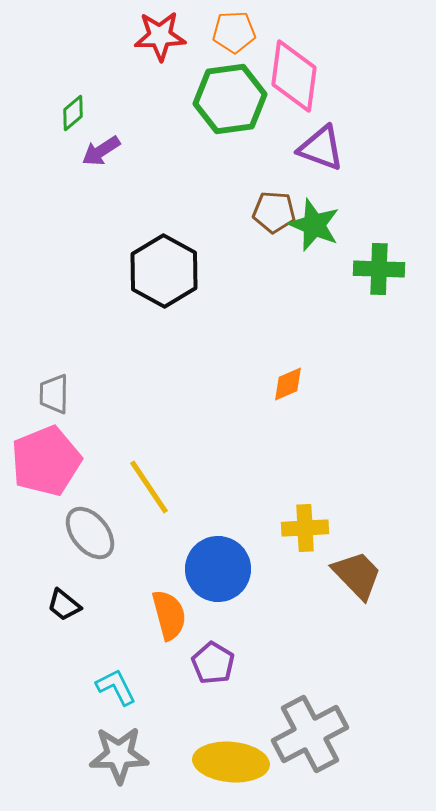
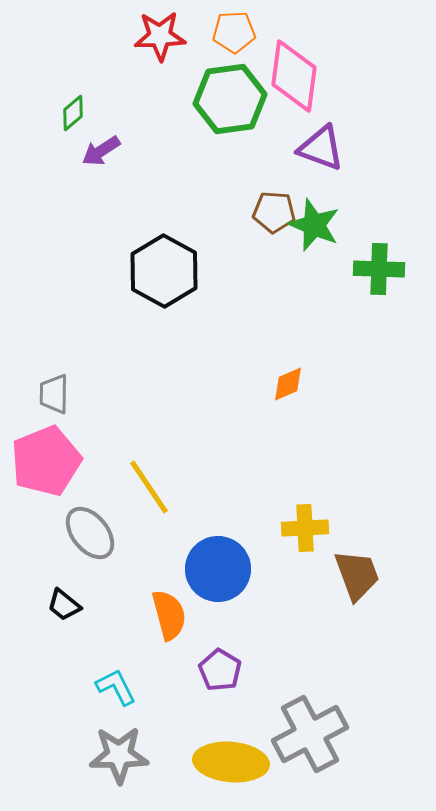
brown trapezoid: rotated 24 degrees clockwise
purple pentagon: moved 7 px right, 7 px down
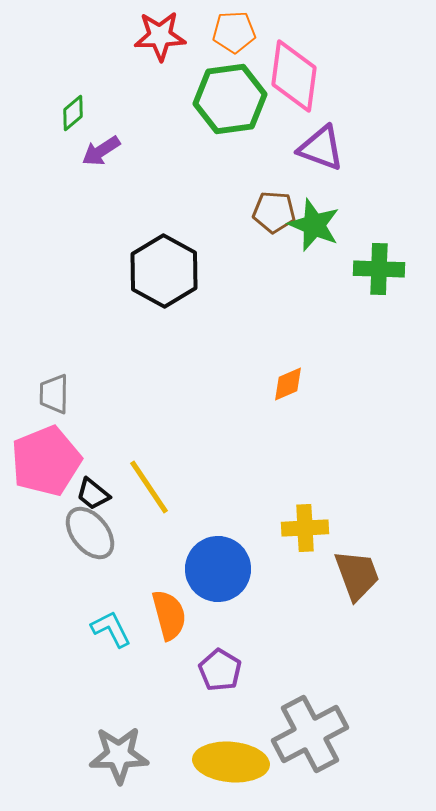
black trapezoid: moved 29 px right, 111 px up
cyan L-shape: moved 5 px left, 58 px up
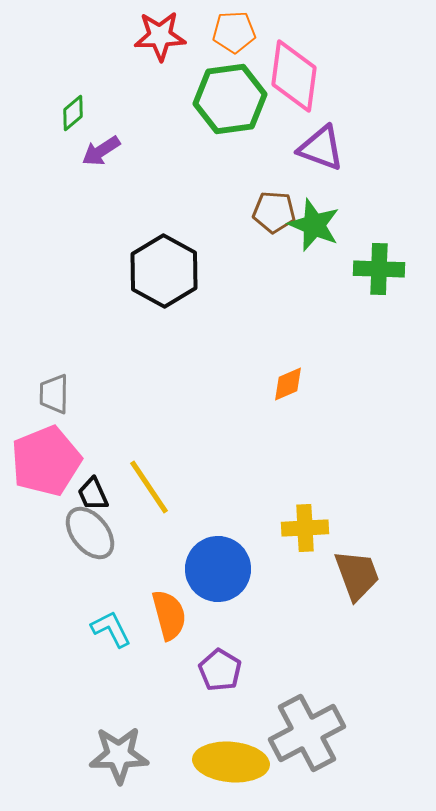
black trapezoid: rotated 27 degrees clockwise
gray cross: moved 3 px left, 1 px up
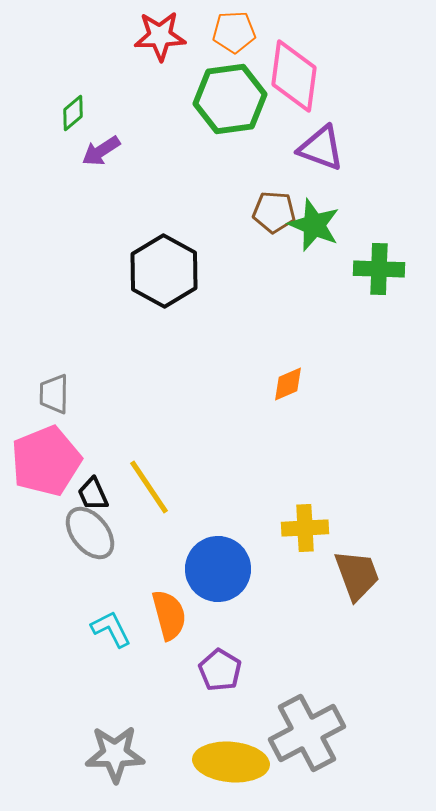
gray star: moved 4 px left, 1 px up
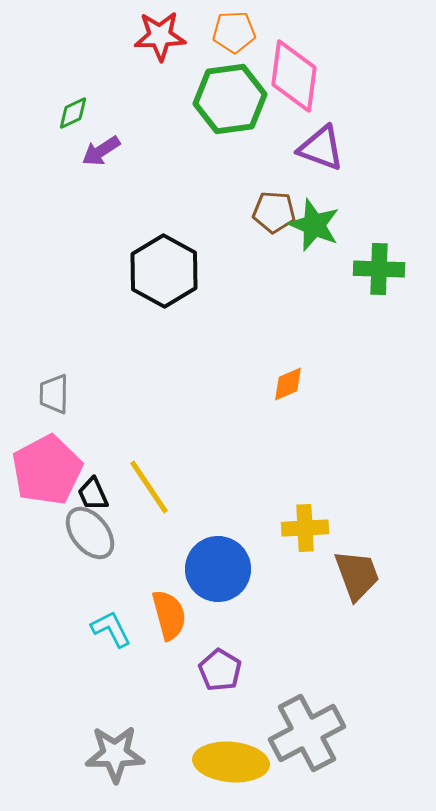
green diamond: rotated 15 degrees clockwise
pink pentagon: moved 1 px right, 9 px down; rotated 6 degrees counterclockwise
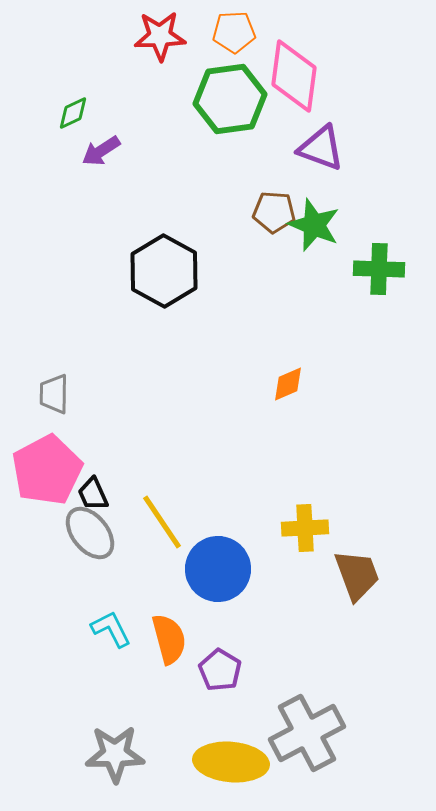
yellow line: moved 13 px right, 35 px down
orange semicircle: moved 24 px down
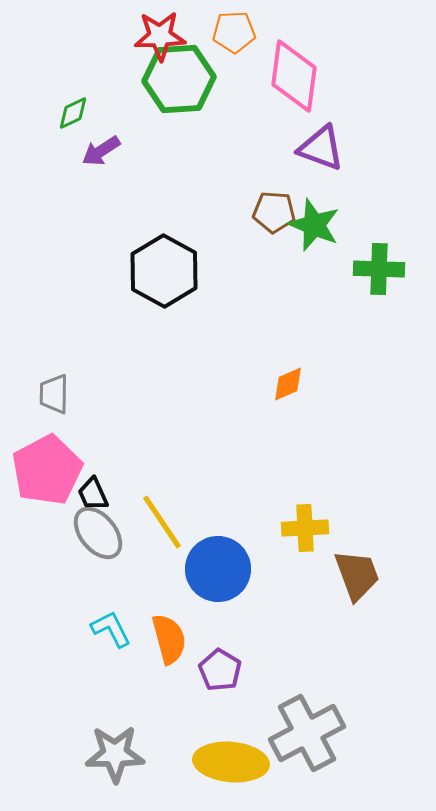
green hexagon: moved 51 px left, 20 px up; rotated 4 degrees clockwise
gray ellipse: moved 8 px right
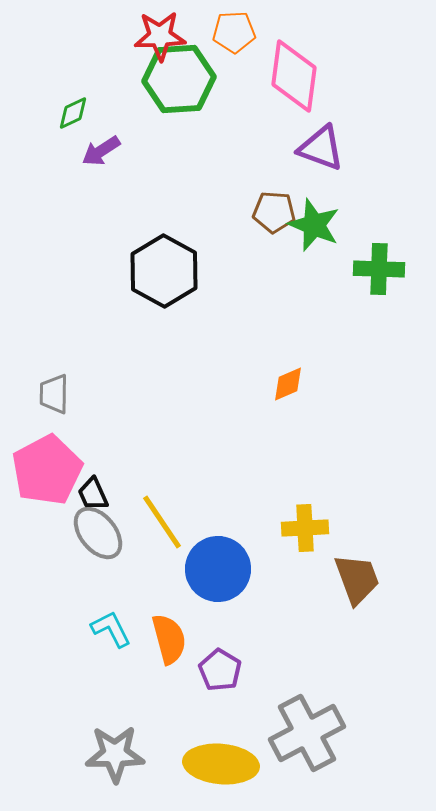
brown trapezoid: moved 4 px down
yellow ellipse: moved 10 px left, 2 px down
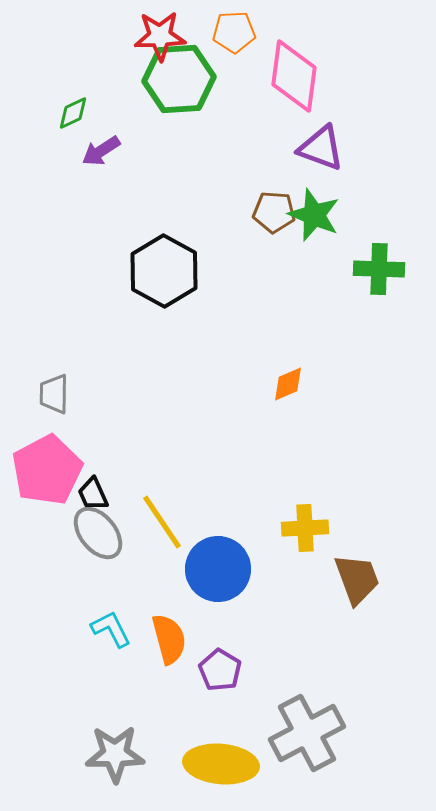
green star: moved 10 px up
